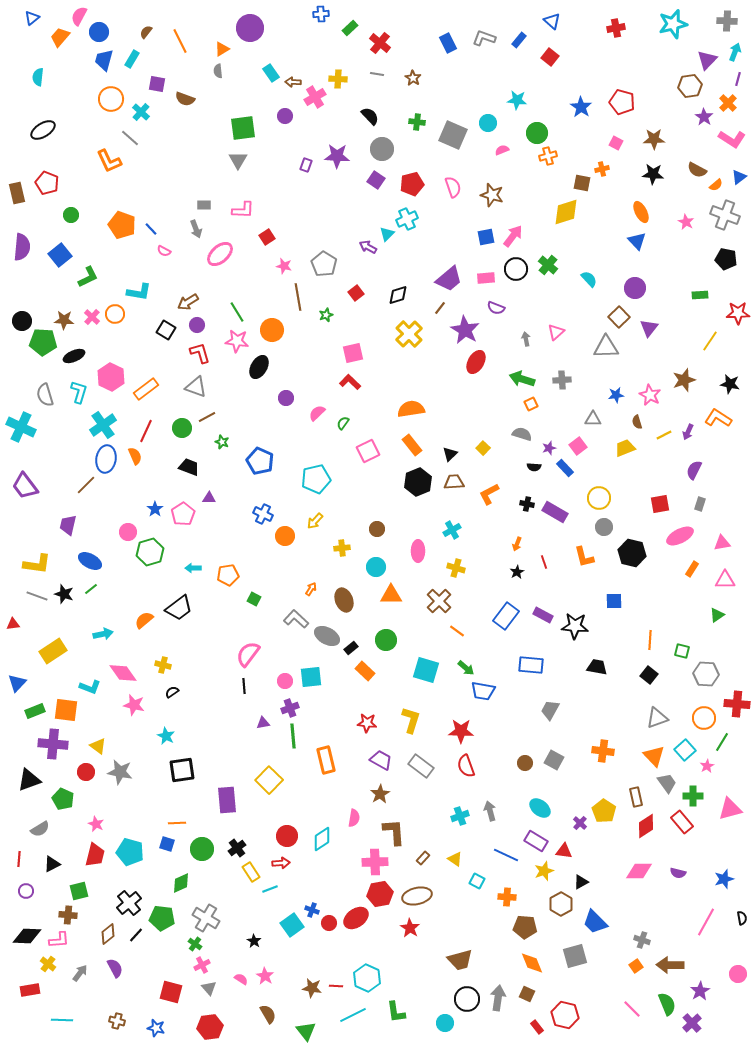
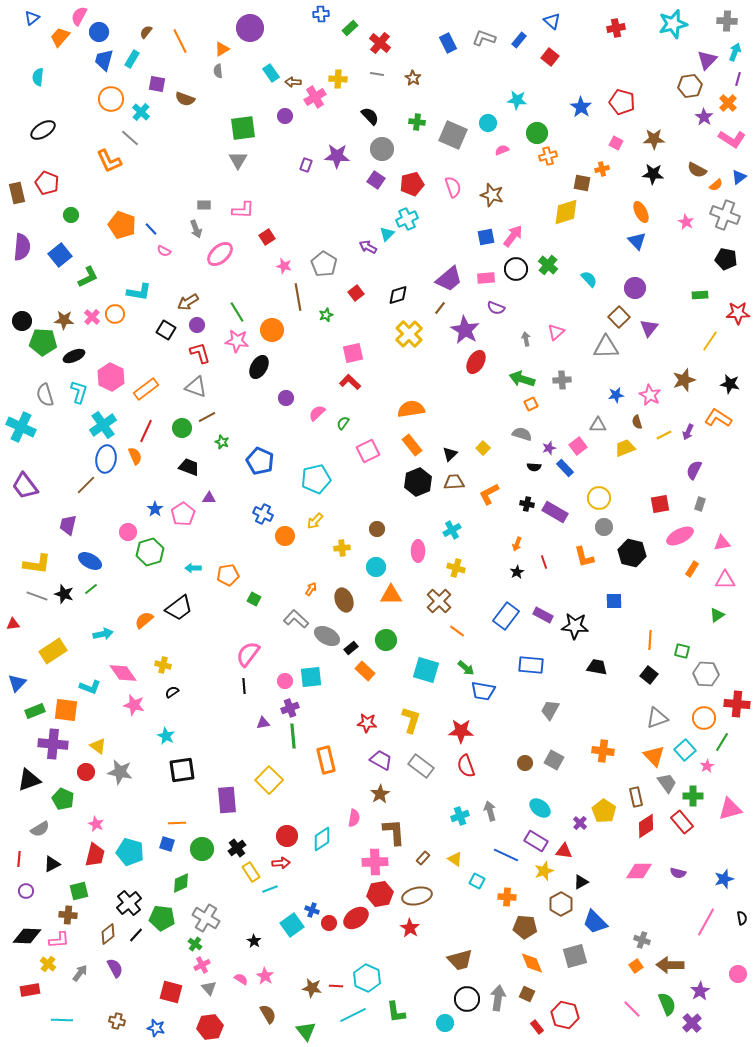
gray triangle at (593, 419): moved 5 px right, 6 px down
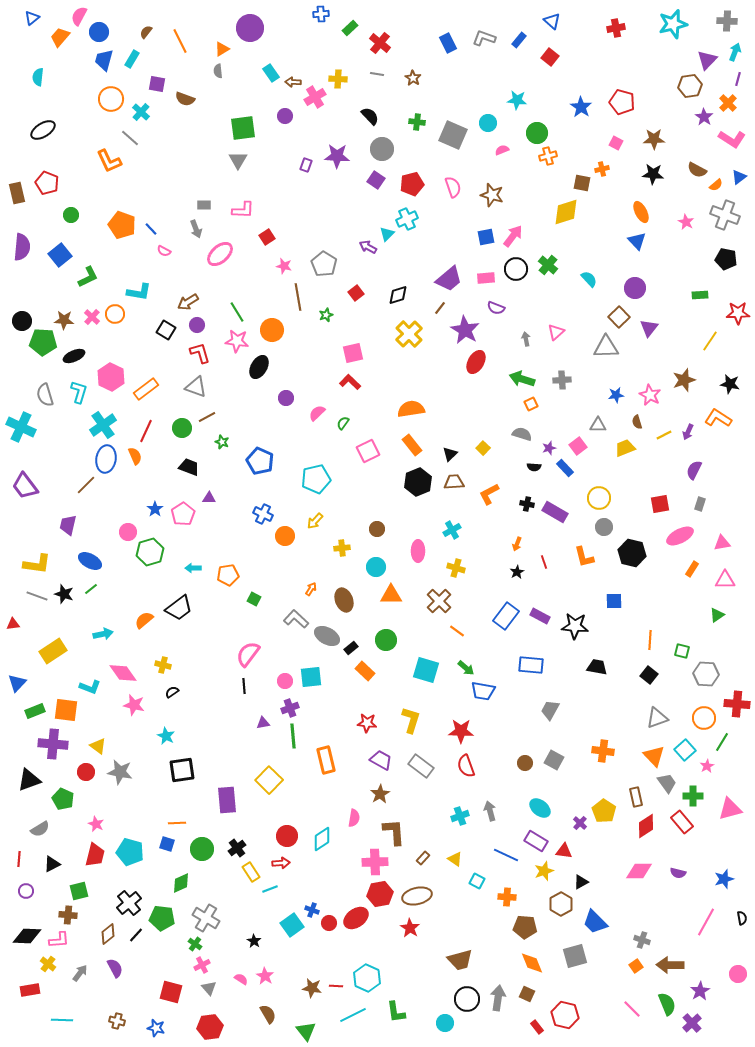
purple rectangle at (543, 615): moved 3 px left, 1 px down
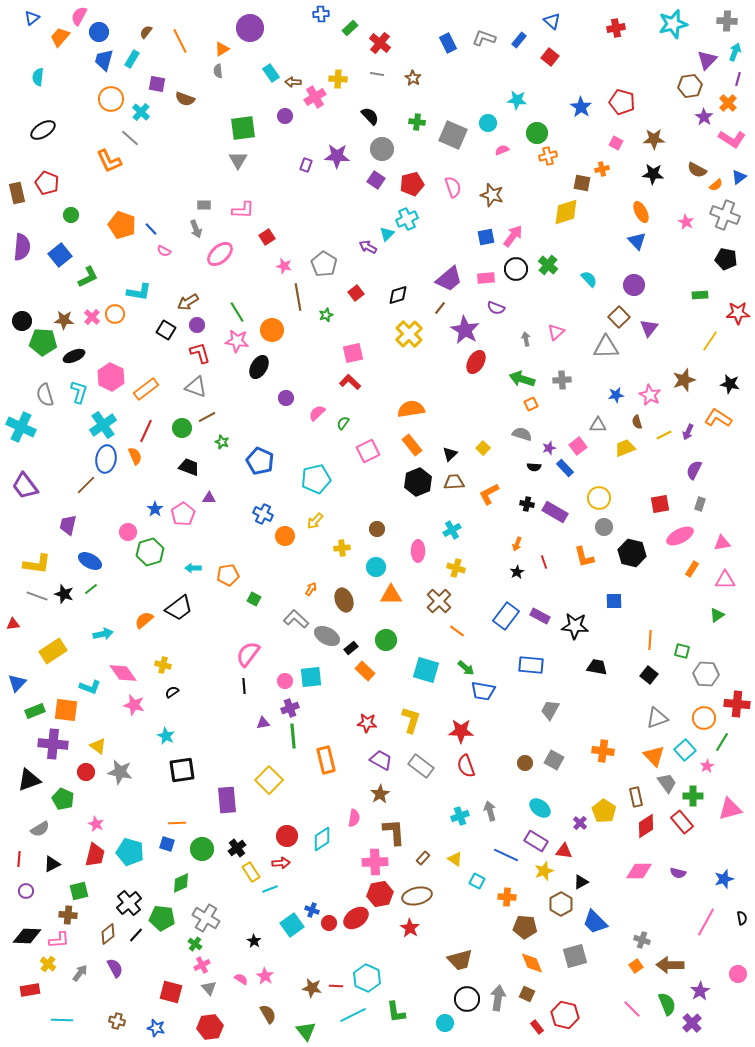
purple circle at (635, 288): moved 1 px left, 3 px up
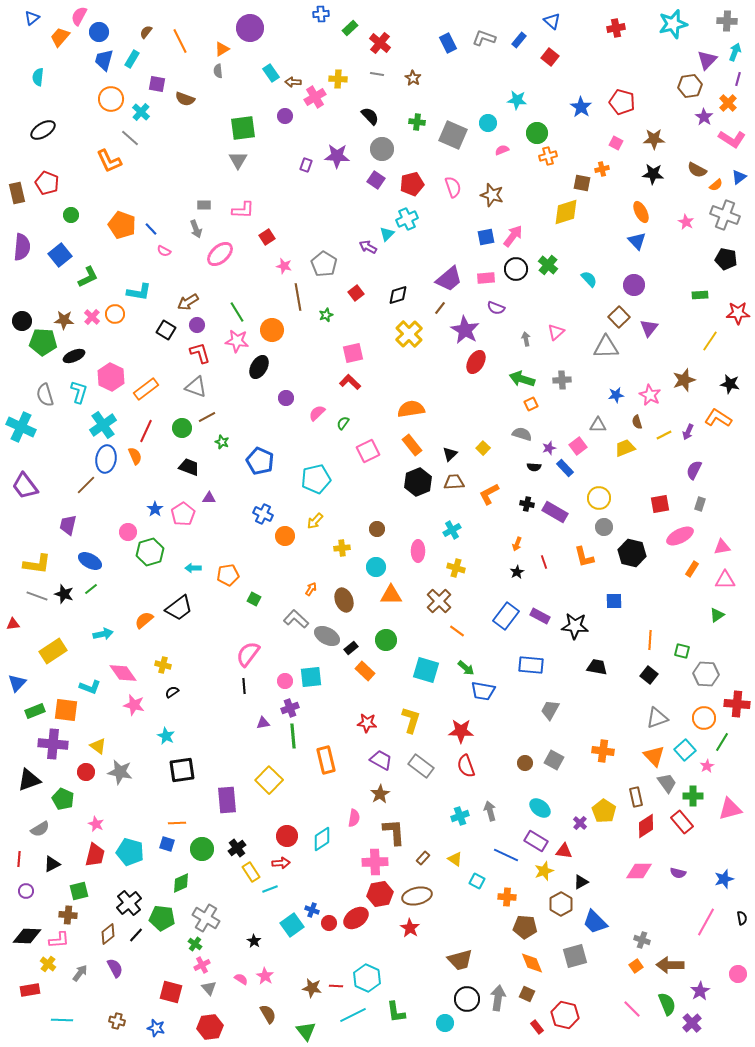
pink triangle at (722, 543): moved 4 px down
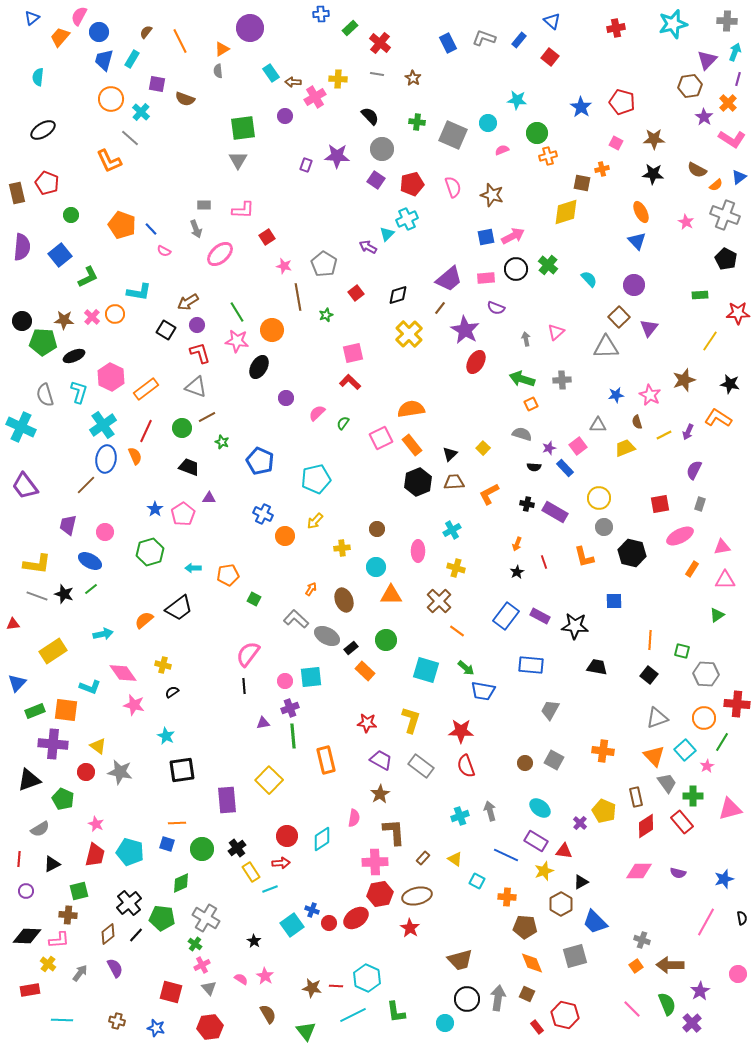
pink arrow at (513, 236): rotated 25 degrees clockwise
black pentagon at (726, 259): rotated 15 degrees clockwise
pink square at (368, 451): moved 13 px right, 13 px up
pink circle at (128, 532): moved 23 px left
yellow pentagon at (604, 811): rotated 10 degrees counterclockwise
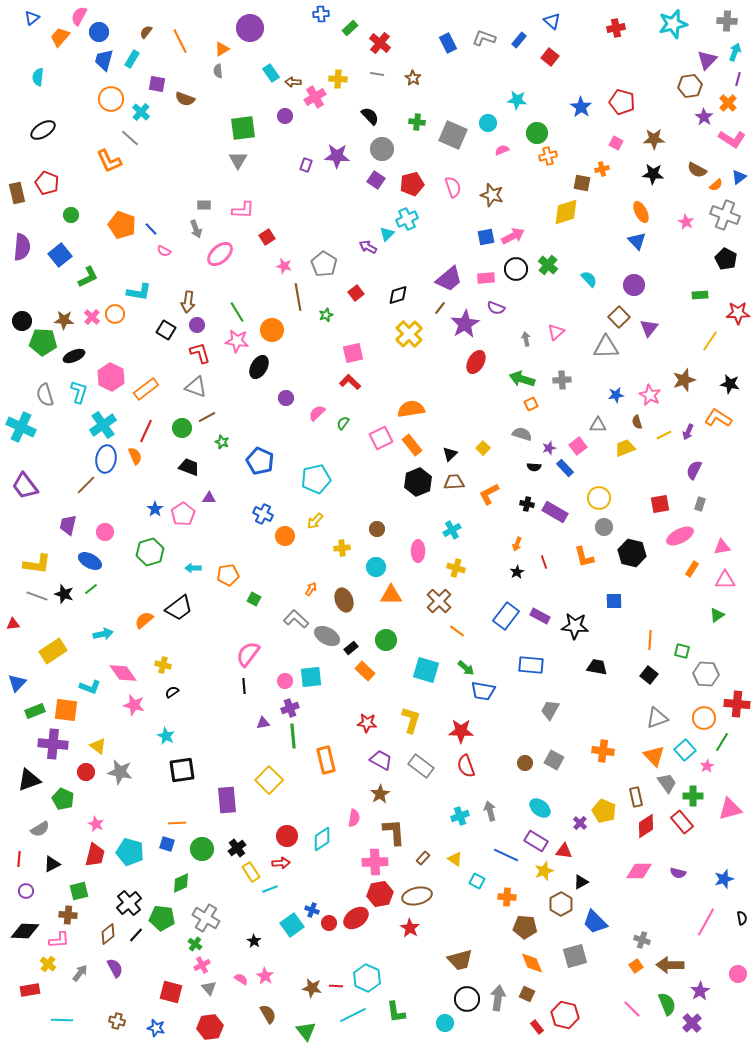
brown arrow at (188, 302): rotated 50 degrees counterclockwise
purple star at (465, 330): moved 6 px up; rotated 12 degrees clockwise
black diamond at (27, 936): moved 2 px left, 5 px up
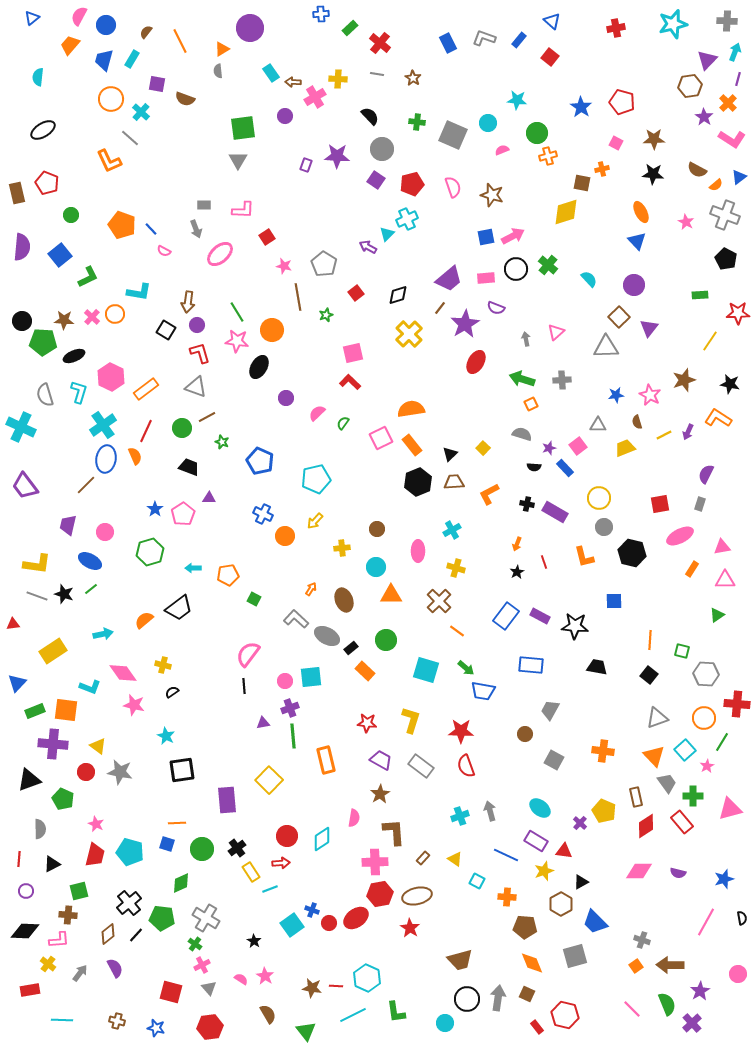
blue circle at (99, 32): moved 7 px right, 7 px up
orange trapezoid at (60, 37): moved 10 px right, 8 px down
purple semicircle at (694, 470): moved 12 px right, 4 px down
brown circle at (525, 763): moved 29 px up
gray semicircle at (40, 829): rotated 60 degrees counterclockwise
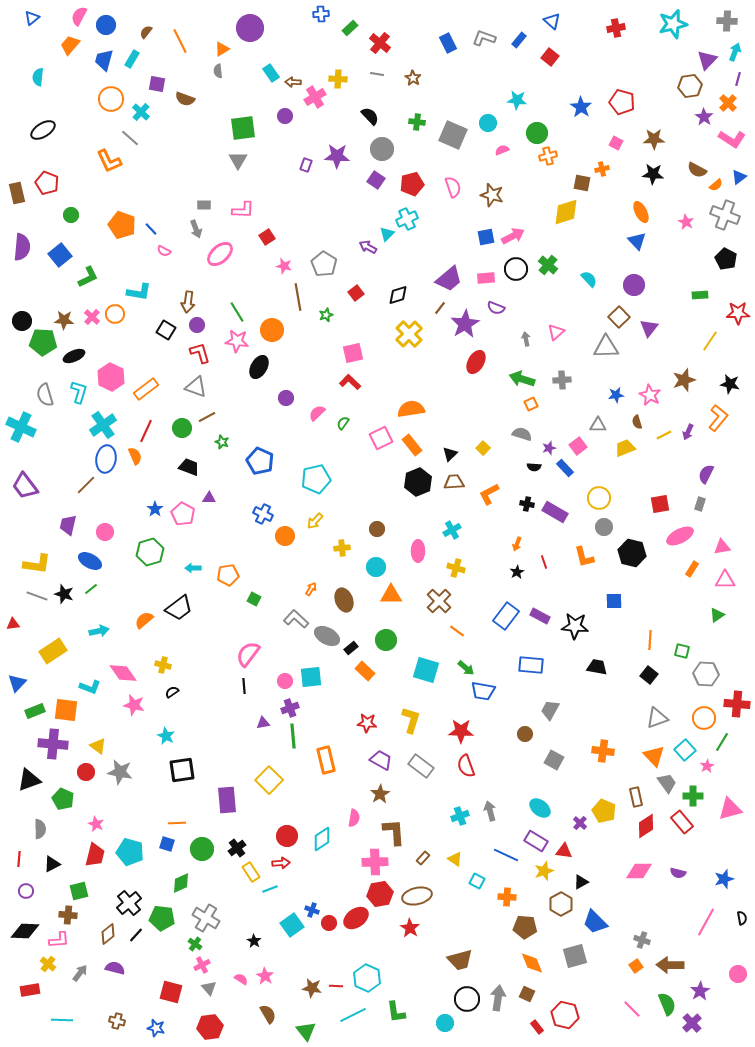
orange L-shape at (718, 418): rotated 96 degrees clockwise
pink pentagon at (183, 514): rotated 10 degrees counterclockwise
cyan arrow at (103, 634): moved 4 px left, 3 px up
purple semicircle at (115, 968): rotated 48 degrees counterclockwise
